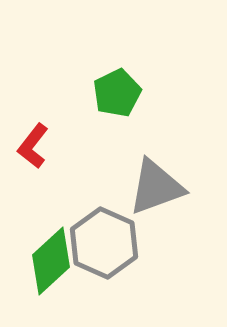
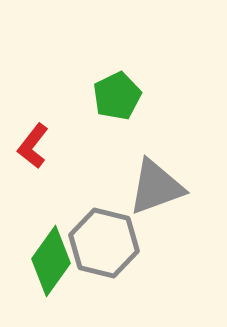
green pentagon: moved 3 px down
gray hexagon: rotated 10 degrees counterclockwise
green diamond: rotated 12 degrees counterclockwise
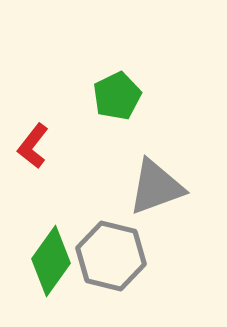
gray hexagon: moved 7 px right, 13 px down
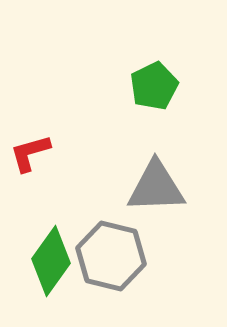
green pentagon: moved 37 px right, 10 px up
red L-shape: moved 3 px left, 7 px down; rotated 36 degrees clockwise
gray triangle: rotated 18 degrees clockwise
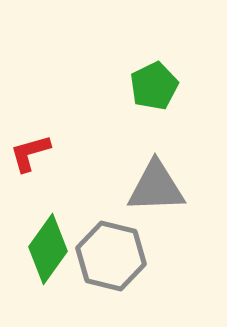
green diamond: moved 3 px left, 12 px up
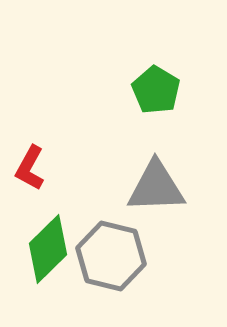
green pentagon: moved 2 px right, 4 px down; rotated 15 degrees counterclockwise
red L-shape: moved 15 px down; rotated 45 degrees counterclockwise
green diamond: rotated 10 degrees clockwise
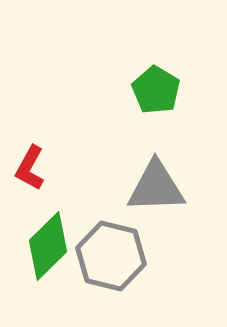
green diamond: moved 3 px up
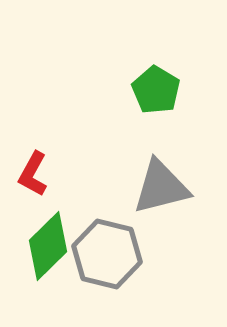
red L-shape: moved 3 px right, 6 px down
gray triangle: moved 5 px right; rotated 12 degrees counterclockwise
gray hexagon: moved 4 px left, 2 px up
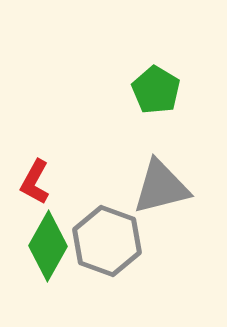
red L-shape: moved 2 px right, 8 px down
green diamond: rotated 16 degrees counterclockwise
gray hexagon: moved 13 px up; rotated 6 degrees clockwise
